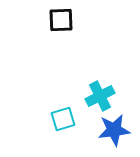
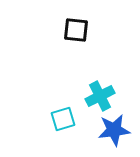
black square: moved 15 px right, 10 px down; rotated 8 degrees clockwise
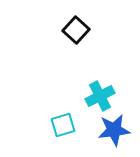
black square: rotated 36 degrees clockwise
cyan square: moved 6 px down
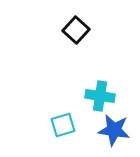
cyan cross: rotated 36 degrees clockwise
blue star: rotated 16 degrees clockwise
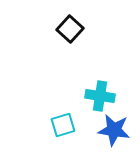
black square: moved 6 px left, 1 px up
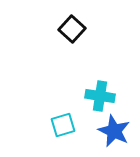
black square: moved 2 px right
blue star: moved 1 px down; rotated 16 degrees clockwise
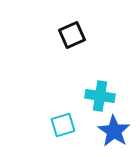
black square: moved 6 px down; rotated 24 degrees clockwise
blue star: rotated 8 degrees clockwise
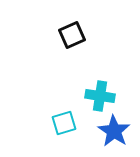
cyan square: moved 1 px right, 2 px up
